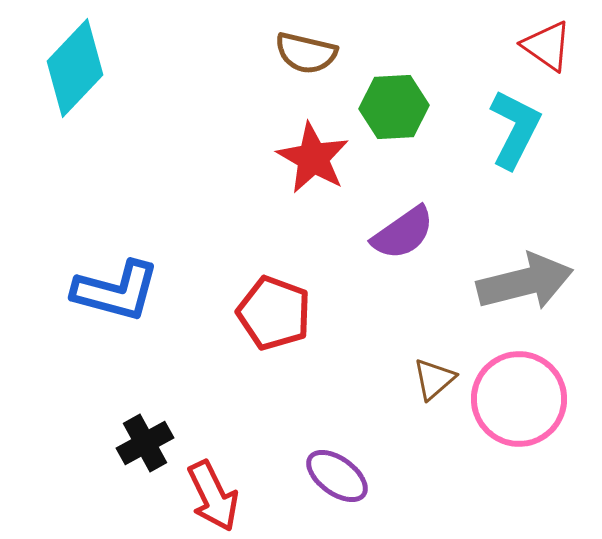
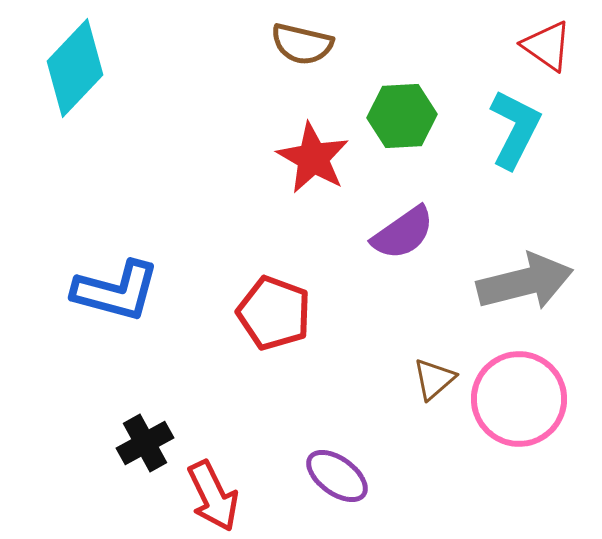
brown semicircle: moved 4 px left, 9 px up
green hexagon: moved 8 px right, 9 px down
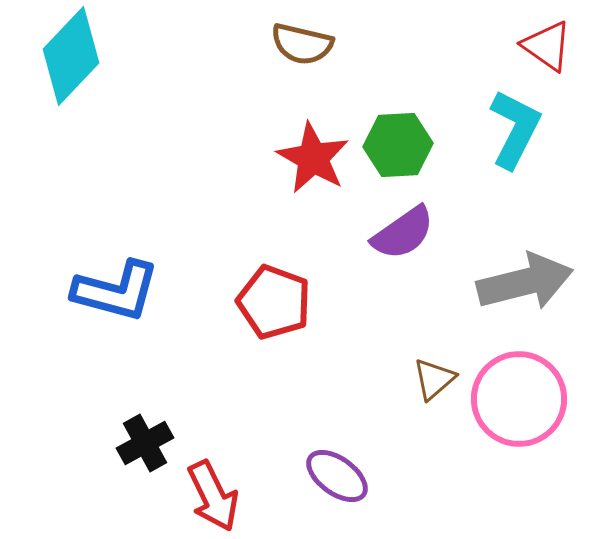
cyan diamond: moved 4 px left, 12 px up
green hexagon: moved 4 px left, 29 px down
red pentagon: moved 11 px up
